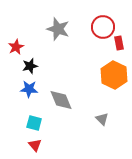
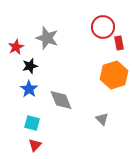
gray star: moved 11 px left, 9 px down
orange hexagon: rotated 16 degrees clockwise
blue star: rotated 30 degrees clockwise
cyan square: moved 2 px left
red triangle: rotated 24 degrees clockwise
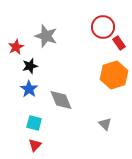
gray star: moved 1 px left, 2 px up
red rectangle: rotated 24 degrees counterclockwise
gray triangle: moved 3 px right, 5 px down
cyan square: moved 2 px right
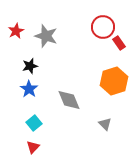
red star: moved 16 px up
orange hexagon: moved 6 px down
gray diamond: moved 8 px right
cyan square: rotated 35 degrees clockwise
red triangle: moved 2 px left, 2 px down
